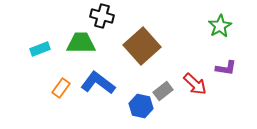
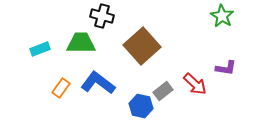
green star: moved 2 px right, 10 px up; rotated 10 degrees counterclockwise
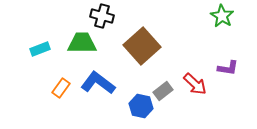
green trapezoid: moved 1 px right
purple L-shape: moved 2 px right
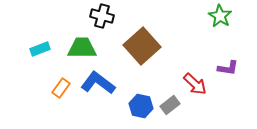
green star: moved 2 px left
green trapezoid: moved 5 px down
gray rectangle: moved 7 px right, 14 px down
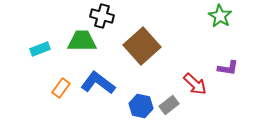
green trapezoid: moved 7 px up
gray rectangle: moved 1 px left
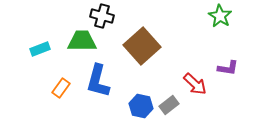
blue L-shape: moved 2 px up; rotated 112 degrees counterclockwise
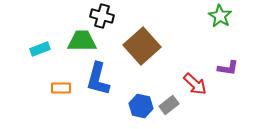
blue L-shape: moved 2 px up
orange rectangle: rotated 54 degrees clockwise
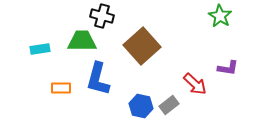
cyan rectangle: rotated 12 degrees clockwise
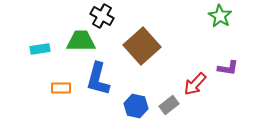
black cross: rotated 15 degrees clockwise
green trapezoid: moved 1 px left
red arrow: rotated 90 degrees clockwise
blue hexagon: moved 5 px left
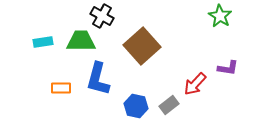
cyan rectangle: moved 3 px right, 7 px up
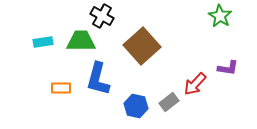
gray rectangle: moved 3 px up
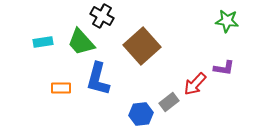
green star: moved 7 px right, 5 px down; rotated 25 degrees counterclockwise
green trapezoid: moved 1 px down; rotated 132 degrees counterclockwise
purple L-shape: moved 4 px left
blue hexagon: moved 5 px right, 8 px down; rotated 20 degrees counterclockwise
